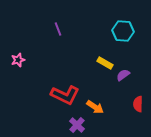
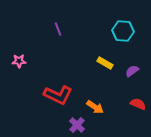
pink star: moved 1 px right, 1 px down; rotated 16 degrees clockwise
purple semicircle: moved 9 px right, 4 px up
red L-shape: moved 7 px left
red semicircle: rotated 112 degrees clockwise
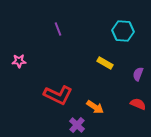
purple semicircle: moved 6 px right, 3 px down; rotated 32 degrees counterclockwise
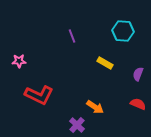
purple line: moved 14 px right, 7 px down
red L-shape: moved 19 px left
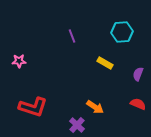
cyan hexagon: moved 1 px left, 1 px down; rotated 10 degrees counterclockwise
red L-shape: moved 6 px left, 12 px down; rotated 8 degrees counterclockwise
